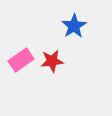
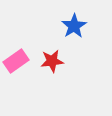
pink rectangle: moved 5 px left, 1 px down
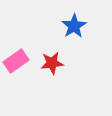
red star: moved 2 px down
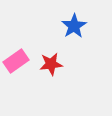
red star: moved 1 px left, 1 px down
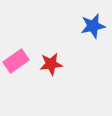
blue star: moved 19 px right; rotated 20 degrees clockwise
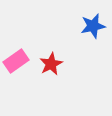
red star: rotated 20 degrees counterclockwise
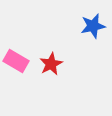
pink rectangle: rotated 65 degrees clockwise
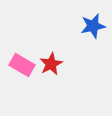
pink rectangle: moved 6 px right, 4 px down
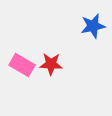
red star: rotated 30 degrees clockwise
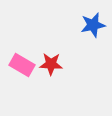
blue star: moved 1 px up
